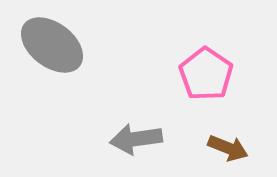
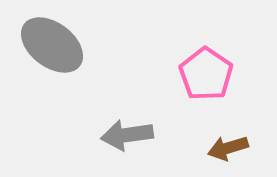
gray arrow: moved 9 px left, 4 px up
brown arrow: rotated 141 degrees clockwise
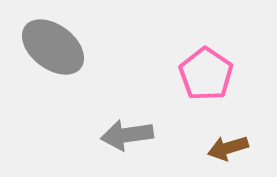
gray ellipse: moved 1 px right, 2 px down
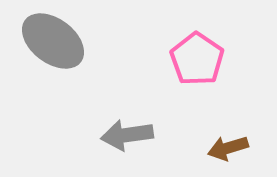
gray ellipse: moved 6 px up
pink pentagon: moved 9 px left, 15 px up
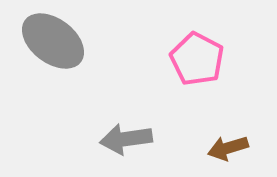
pink pentagon: rotated 6 degrees counterclockwise
gray arrow: moved 1 px left, 4 px down
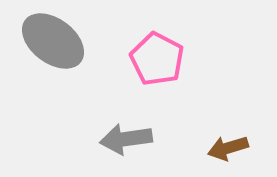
pink pentagon: moved 40 px left
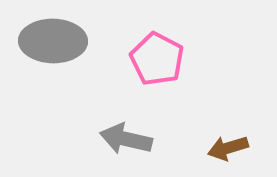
gray ellipse: rotated 36 degrees counterclockwise
gray arrow: rotated 21 degrees clockwise
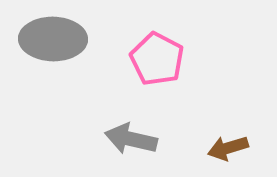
gray ellipse: moved 2 px up
gray arrow: moved 5 px right
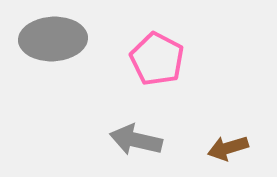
gray ellipse: rotated 4 degrees counterclockwise
gray arrow: moved 5 px right, 1 px down
